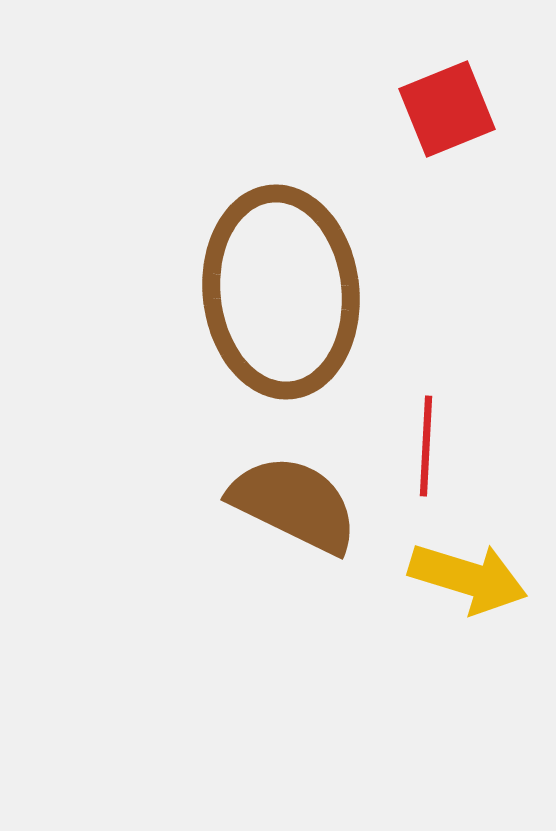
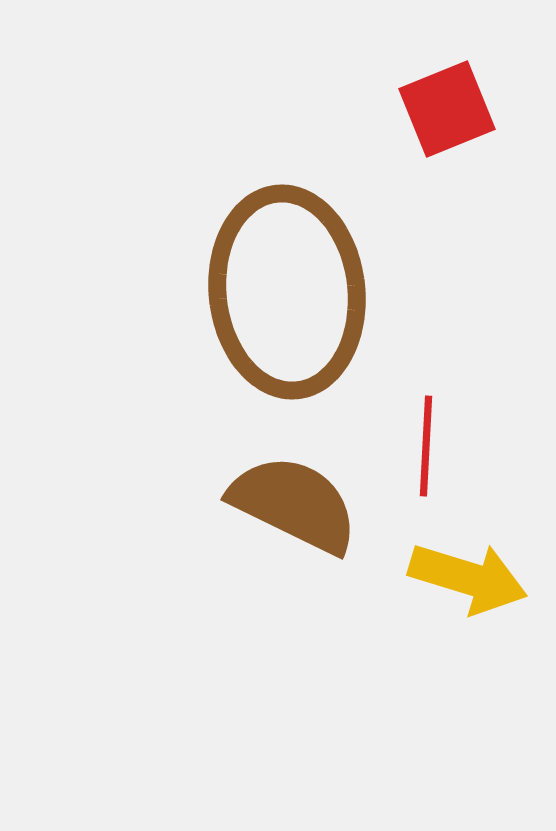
brown ellipse: moved 6 px right
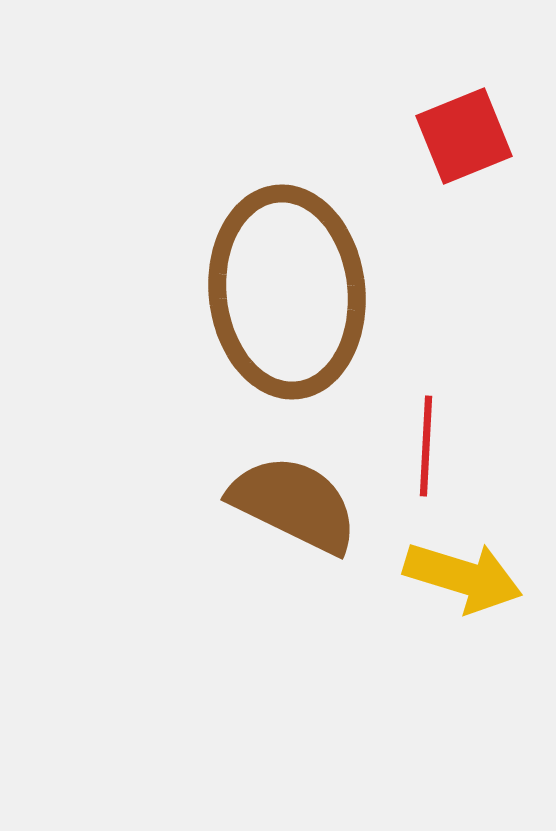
red square: moved 17 px right, 27 px down
yellow arrow: moved 5 px left, 1 px up
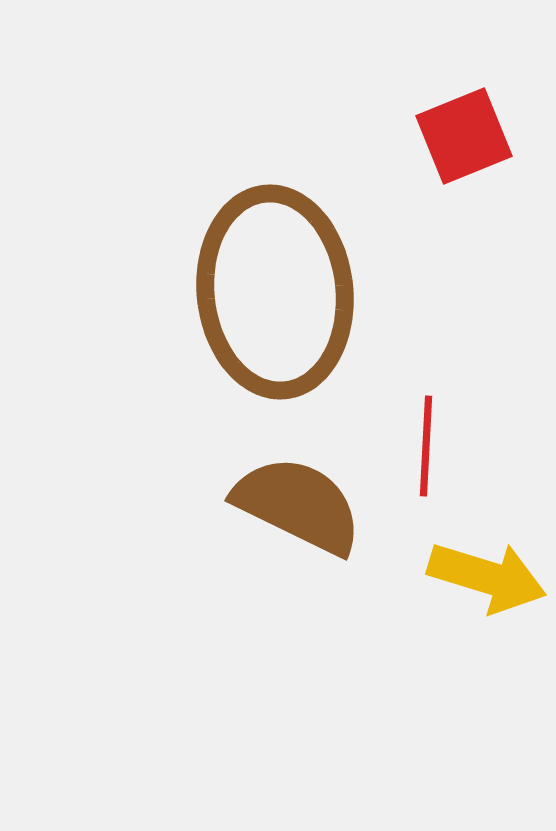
brown ellipse: moved 12 px left
brown semicircle: moved 4 px right, 1 px down
yellow arrow: moved 24 px right
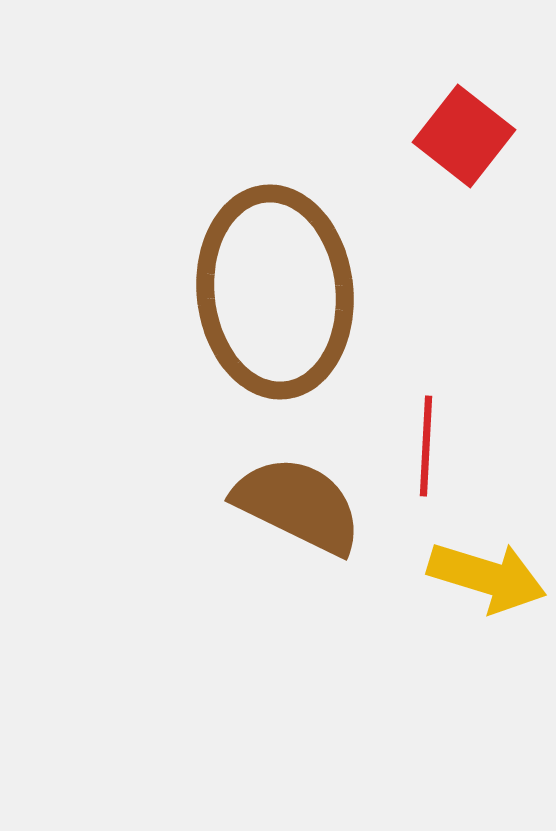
red square: rotated 30 degrees counterclockwise
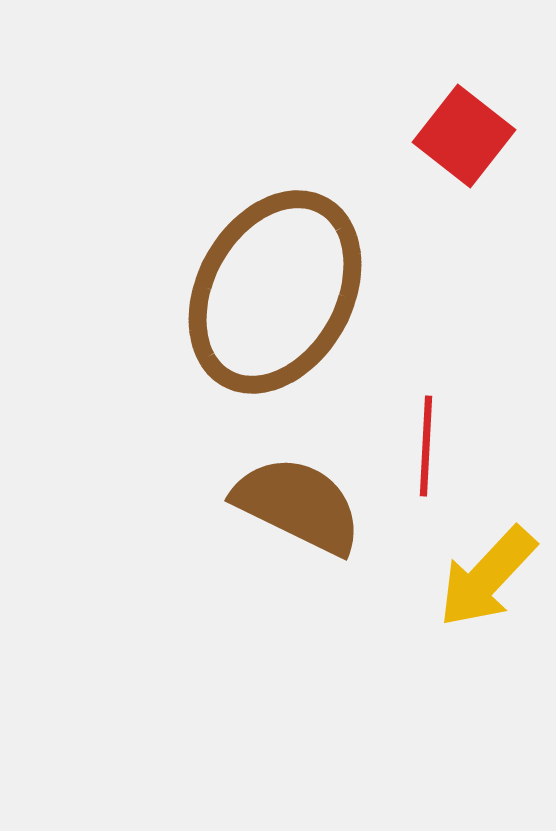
brown ellipse: rotated 35 degrees clockwise
yellow arrow: rotated 116 degrees clockwise
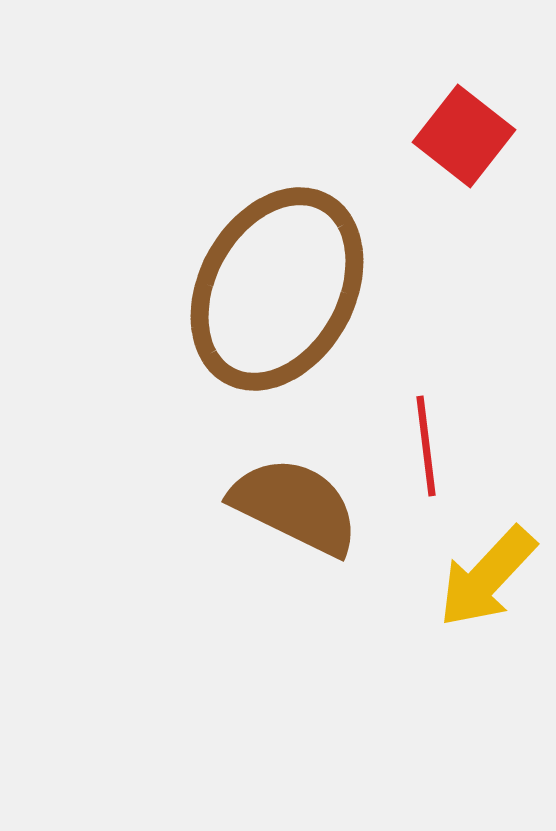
brown ellipse: moved 2 px right, 3 px up
red line: rotated 10 degrees counterclockwise
brown semicircle: moved 3 px left, 1 px down
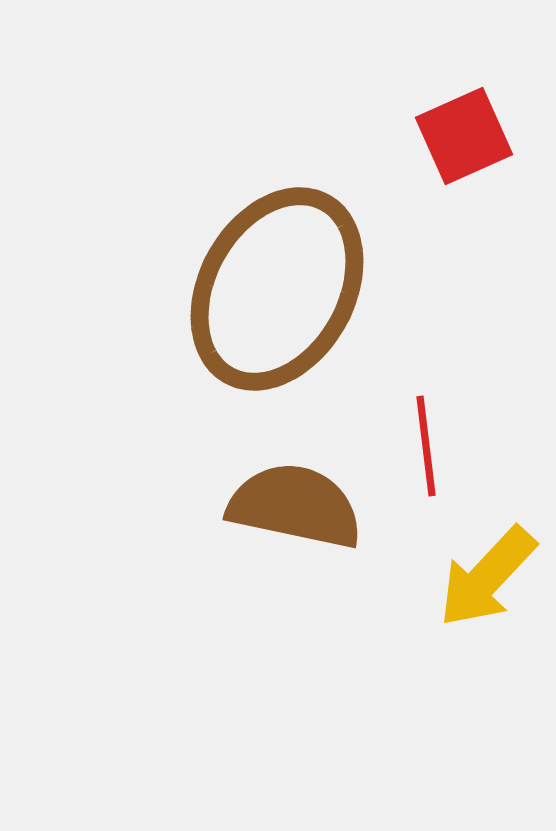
red square: rotated 28 degrees clockwise
brown semicircle: rotated 14 degrees counterclockwise
